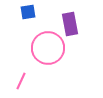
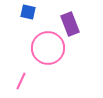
blue square: rotated 21 degrees clockwise
purple rectangle: rotated 10 degrees counterclockwise
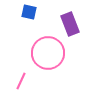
blue square: moved 1 px right
pink circle: moved 5 px down
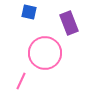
purple rectangle: moved 1 px left, 1 px up
pink circle: moved 3 px left
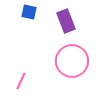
purple rectangle: moved 3 px left, 2 px up
pink circle: moved 27 px right, 8 px down
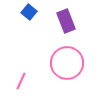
blue square: rotated 28 degrees clockwise
pink circle: moved 5 px left, 2 px down
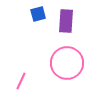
blue square: moved 9 px right, 2 px down; rotated 35 degrees clockwise
purple rectangle: rotated 25 degrees clockwise
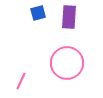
blue square: moved 1 px up
purple rectangle: moved 3 px right, 4 px up
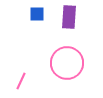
blue square: moved 1 px left, 1 px down; rotated 14 degrees clockwise
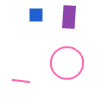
blue square: moved 1 px left, 1 px down
pink line: rotated 72 degrees clockwise
